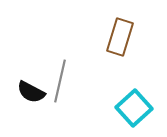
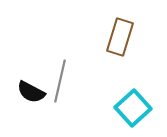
cyan square: moved 1 px left
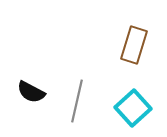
brown rectangle: moved 14 px right, 8 px down
gray line: moved 17 px right, 20 px down
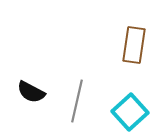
brown rectangle: rotated 9 degrees counterclockwise
cyan square: moved 3 px left, 4 px down
